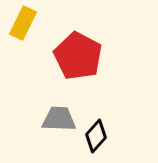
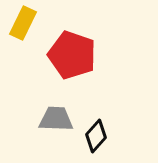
red pentagon: moved 6 px left, 1 px up; rotated 9 degrees counterclockwise
gray trapezoid: moved 3 px left
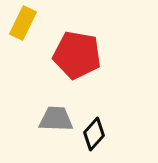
red pentagon: moved 5 px right; rotated 9 degrees counterclockwise
black diamond: moved 2 px left, 2 px up
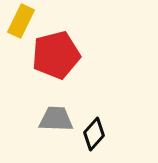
yellow rectangle: moved 2 px left, 2 px up
red pentagon: moved 21 px left; rotated 24 degrees counterclockwise
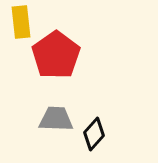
yellow rectangle: moved 1 px down; rotated 32 degrees counterclockwise
red pentagon: rotated 21 degrees counterclockwise
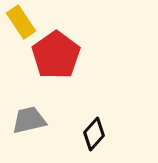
yellow rectangle: rotated 28 degrees counterclockwise
gray trapezoid: moved 27 px left, 1 px down; rotated 15 degrees counterclockwise
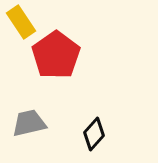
gray trapezoid: moved 3 px down
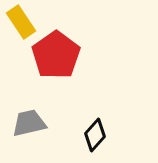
black diamond: moved 1 px right, 1 px down
